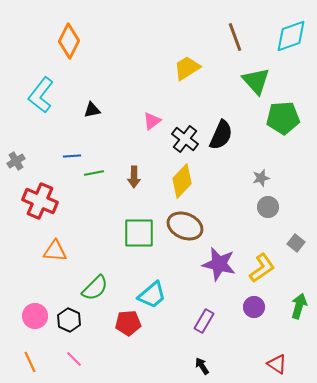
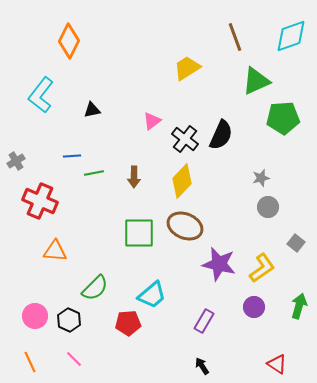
green triangle: rotated 48 degrees clockwise
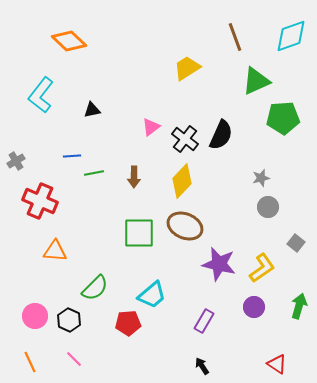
orange diamond: rotated 72 degrees counterclockwise
pink triangle: moved 1 px left, 6 px down
